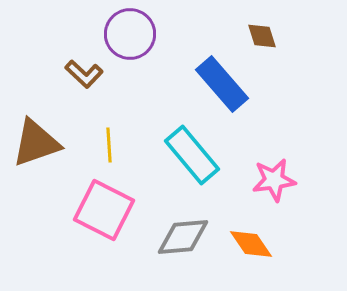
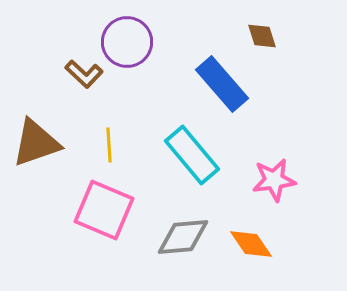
purple circle: moved 3 px left, 8 px down
pink square: rotated 4 degrees counterclockwise
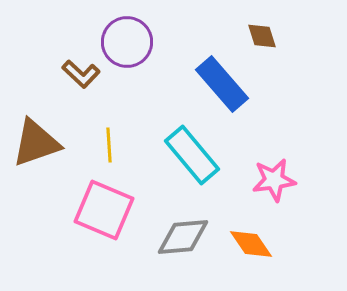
brown L-shape: moved 3 px left
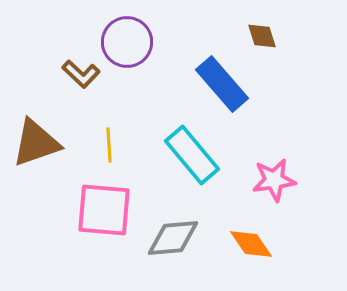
pink square: rotated 18 degrees counterclockwise
gray diamond: moved 10 px left, 1 px down
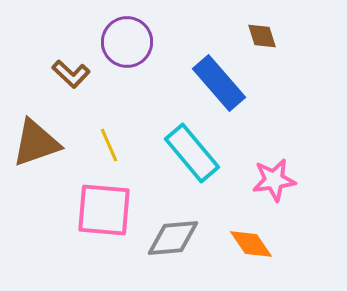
brown L-shape: moved 10 px left
blue rectangle: moved 3 px left, 1 px up
yellow line: rotated 20 degrees counterclockwise
cyan rectangle: moved 2 px up
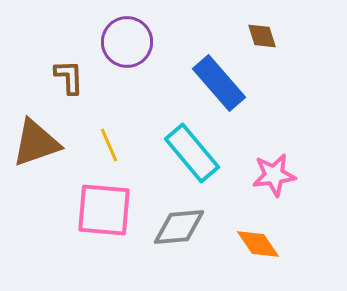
brown L-shape: moved 2 px left, 3 px down; rotated 135 degrees counterclockwise
pink star: moved 5 px up
gray diamond: moved 6 px right, 11 px up
orange diamond: moved 7 px right
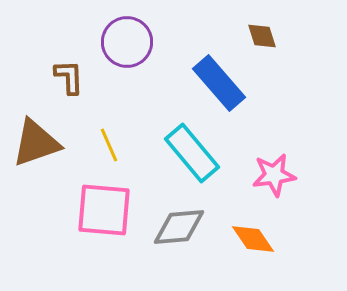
orange diamond: moved 5 px left, 5 px up
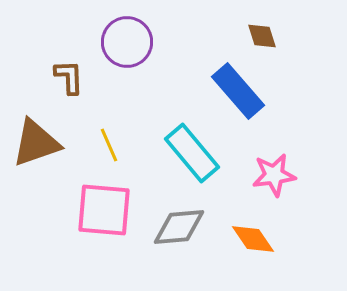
blue rectangle: moved 19 px right, 8 px down
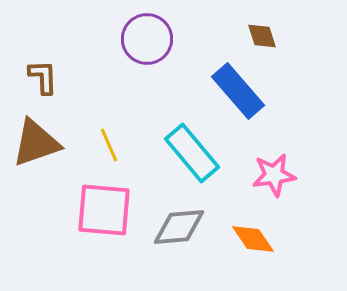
purple circle: moved 20 px right, 3 px up
brown L-shape: moved 26 px left
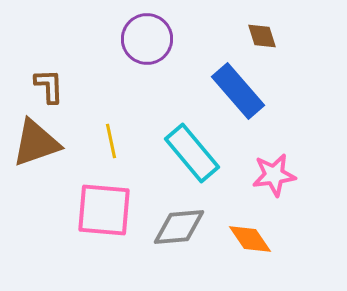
brown L-shape: moved 6 px right, 9 px down
yellow line: moved 2 px right, 4 px up; rotated 12 degrees clockwise
orange diamond: moved 3 px left
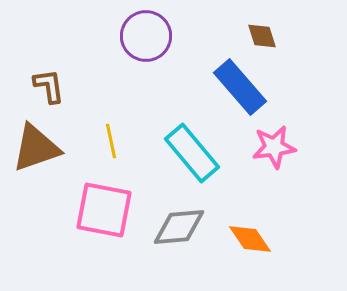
purple circle: moved 1 px left, 3 px up
brown L-shape: rotated 6 degrees counterclockwise
blue rectangle: moved 2 px right, 4 px up
brown triangle: moved 5 px down
pink star: moved 28 px up
pink square: rotated 6 degrees clockwise
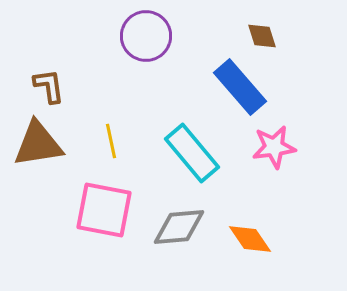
brown triangle: moved 2 px right, 4 px up; rotated 10 degrees clockwise
